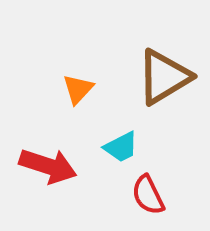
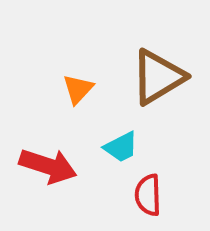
brown triangle: moved 6 px left
red semicircle: rotated 24 degrees clockwise
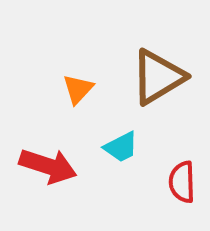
red semicircle: moved 34 px right, 13 px up
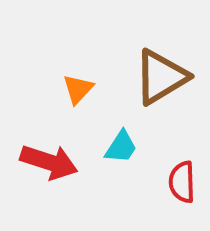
brown triangle: moved 3 px right
cyan trapezoid: rotated 30 degrees counterclockwise
red arrow: moved 1 px right, 4 px up
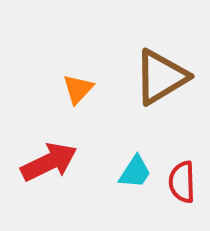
cyan trapezoid: moved 14 px right, 25 px down
red arrow: rotated 44 degrees counterclockwise
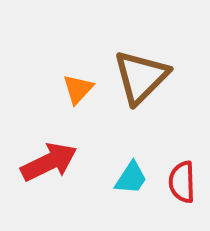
brown triangle: moved 20 px left; rotated 14 degrees counterclockwise
cyan trapezoid: moved 4 px left, 6 px down
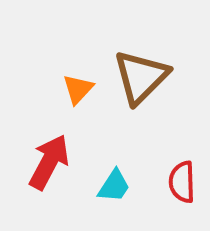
red arrow: rotated 36 degrees counterclockwise
cyan trapezoid: moved 17 px left, 8 px down
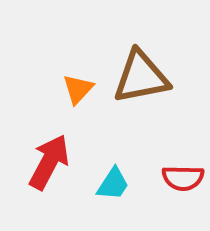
brown triangle: rotated 34 degrees clockwise
red semicircle: moved 1 px right, 4 px up; rotated 87 degrees counterclockwise
cyan trapezoid: moved 1 px left, 2 px up
